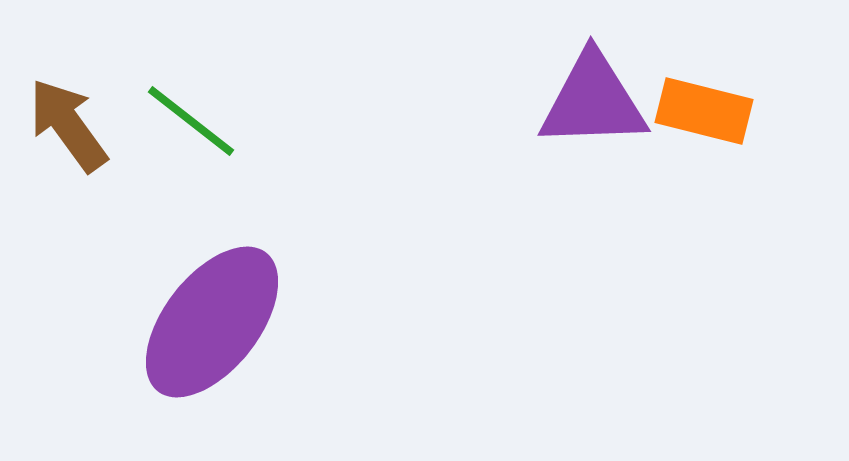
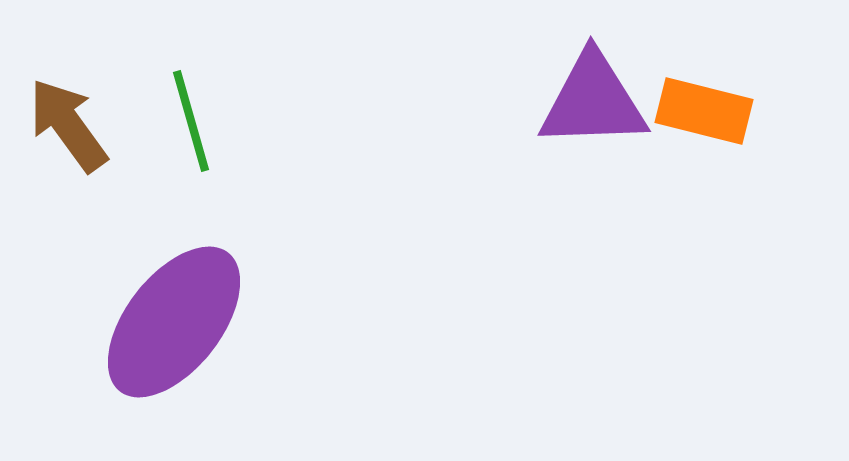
green line: rotated 36 degrees clockwise
purple ellipse: moved 38 px left
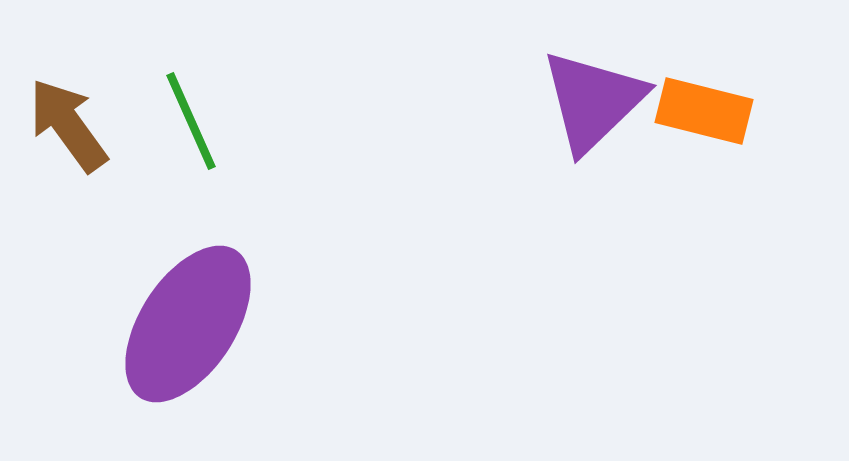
purple triangle: rotated 42 degrees counterclockwise
green line: rotated 8 degrees counterclockwise
purple ellipse: moved 14 px right, 2 px down; rotated 5 degrees counterclockwise
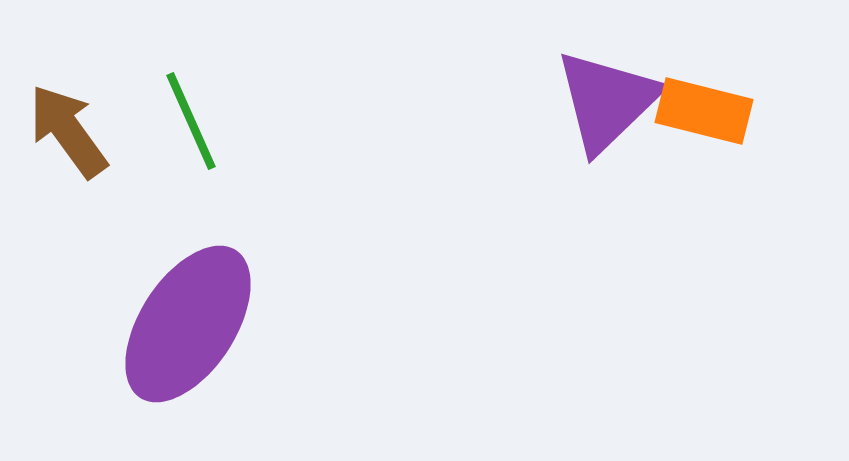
purple triangle: moved 14 px right
brown arrow: moved 6 px down
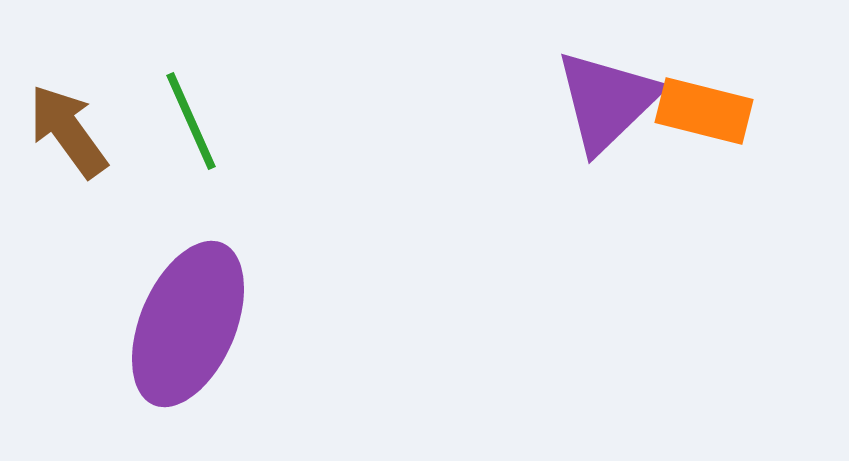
purple ellipse: rotated 10 degrees counterclockwise
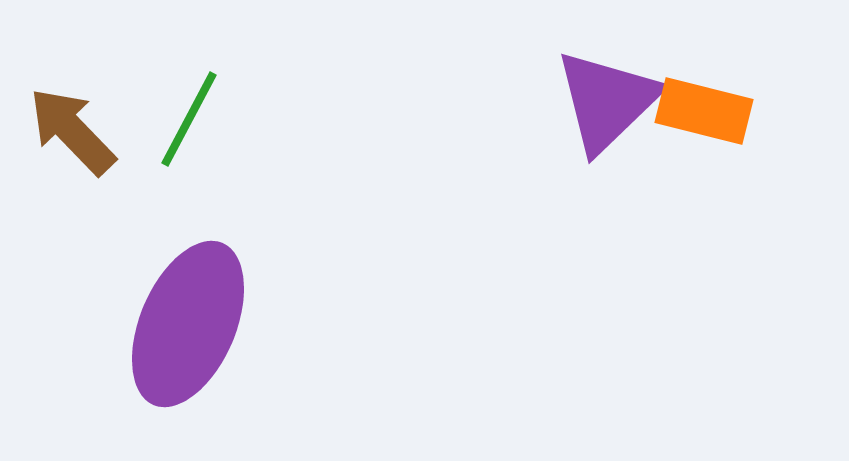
green line: moved 2 px left, 2 px up; rotated 52 degrees clockwise
brown arrow: moved 4 px right; rotated 8 degrees counterclockwise
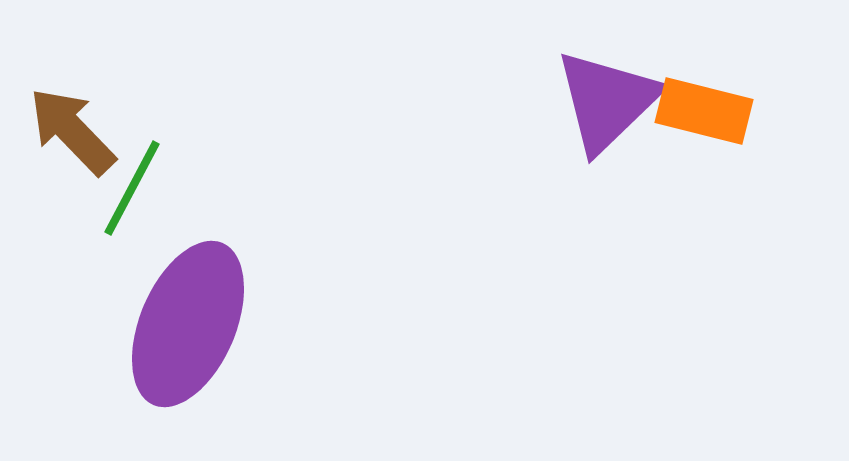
green line: moved 57 px left, 69 px down
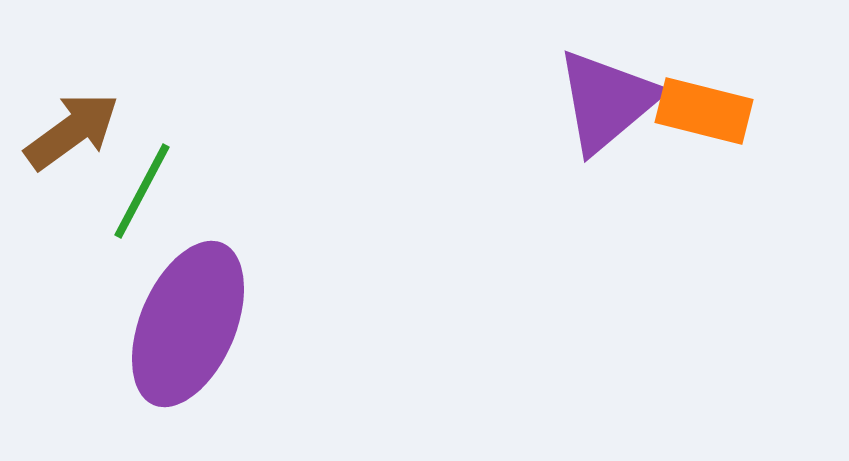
purple triangle: rotated 4 degrees clockwise
brown arrow: rotated 98 degrees clockwise
green line: moved 10 px right, 3 px down
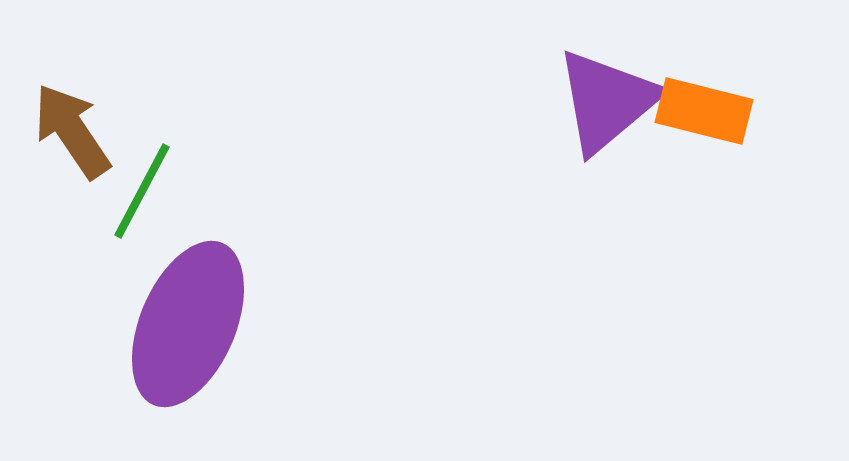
brown arrow: rotated 88 degrees counterclockwise
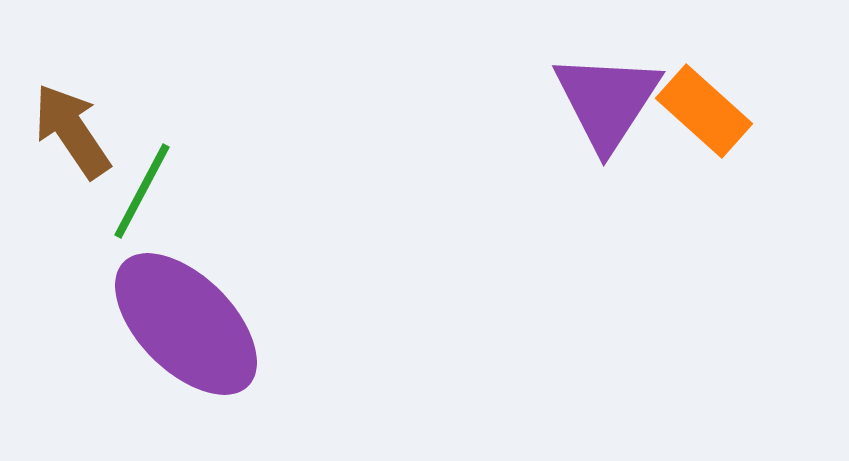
purple triangle: rotated 17 degrees counterclockwise
orange rectangle: rotated 28 degrees clockwise
purple ellipse: moved 2 px left; rotated 68 degrees counterclockwise
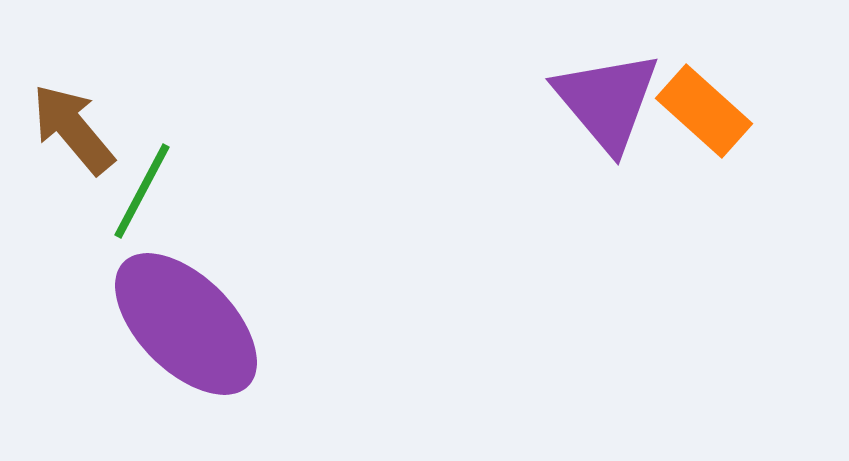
purple triangle: rotated 13 degrees counterclockwise
brown arrow: moved 1 px right, 2 px up; rotated 6 degrees counterclockwise
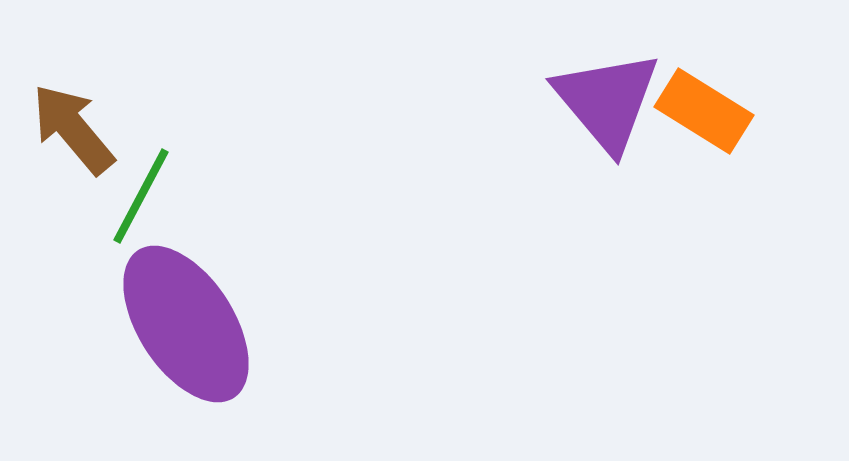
orange rectangle: rotated 10 degrees counterclockwise
green line: moved 1 px left, 5 px down
purple ellipse: rotated 12 degrees clockwise
